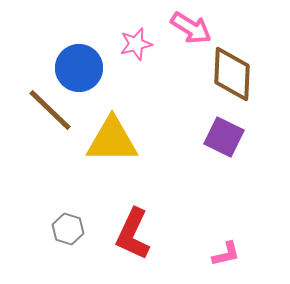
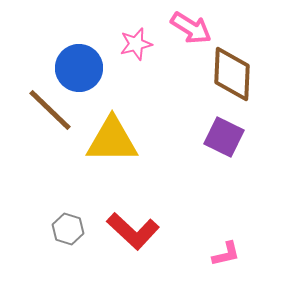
red L-shape: moved 3 px up; rotated 72 degrees counterclockwise
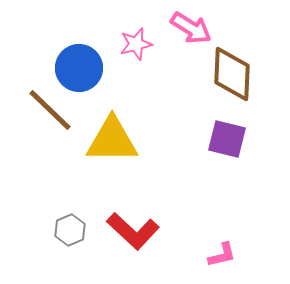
purple square: moved 3 px right, 2 px down; rotated 12 degrees counterclockwise
gray hexagon: moved 2 px right, 1 px down; rotated 20 degrees clockwise
pink L-shape: moved 4 px left, 1 px down
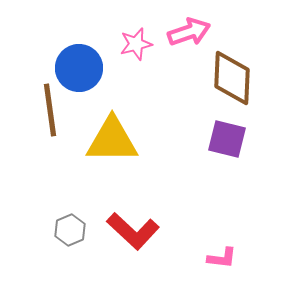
pink arrow: moved 2 px left, 4 px down; rotated 51 degrees counterclockwise
brown diamond: moved 4 px down
brown line: rotated 38 degrees clockwise
pink L-shape: moved 3 px down; rotated 20 degrees clockwise
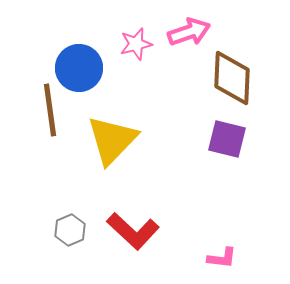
yellow triangle: rotated 46 degrees counterclockwise
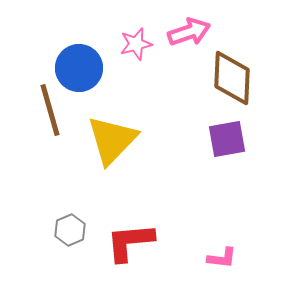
brown line: rotated 8 degrees counterclockwise
purple square: rotated 24 degrees counterclockwise
red L-shape: moved 3 px left, 11 px down; rotated 132 degrees clockwise
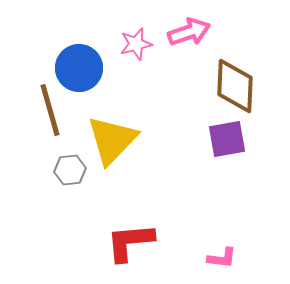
brown diamond: moved 3 px right, 8 px down
gray hexagon: moved 60 px up; rotated 16 degrees clockwise
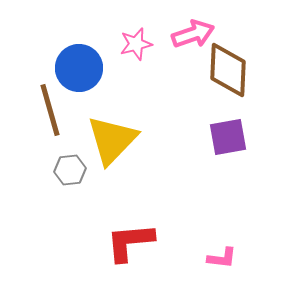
pink arrow: moved 4 px right, 2 px down
brown diamond: moved 7 px left, 16 px up
purple square: moved 1 px right, 2 px up
